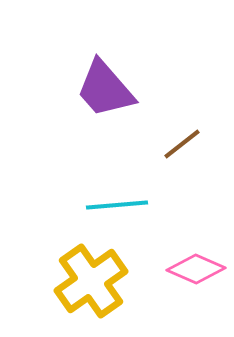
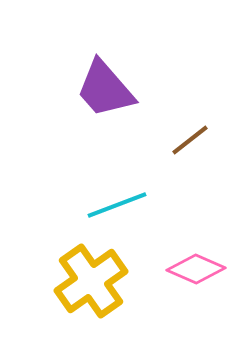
brown line: moved 8 px right, 4 px up
cyan line: rotated 16 degrees counterclockwise
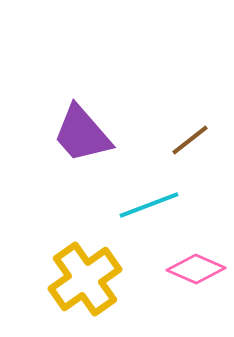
purple trapezoid: moved 23 px left, 45 px down
cyan line: moved 32 px right
yellow cross: moved 6 px left, 2 px up
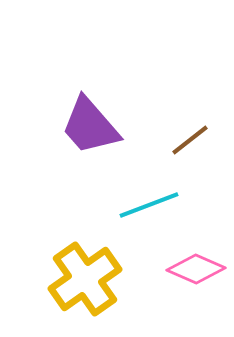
purple trapezoid: moved 8 px right, 8 px up
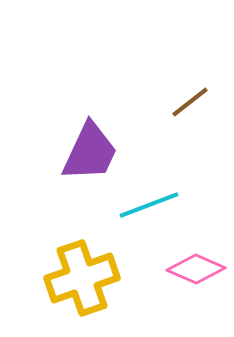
purple trapezoid: moved 26 px down; rotated 114 degrees counterclockwise
brown line: moved 38 px up
yellow cross: moved 3 px left, 1 px up; rotated 16 degrees clockwise
